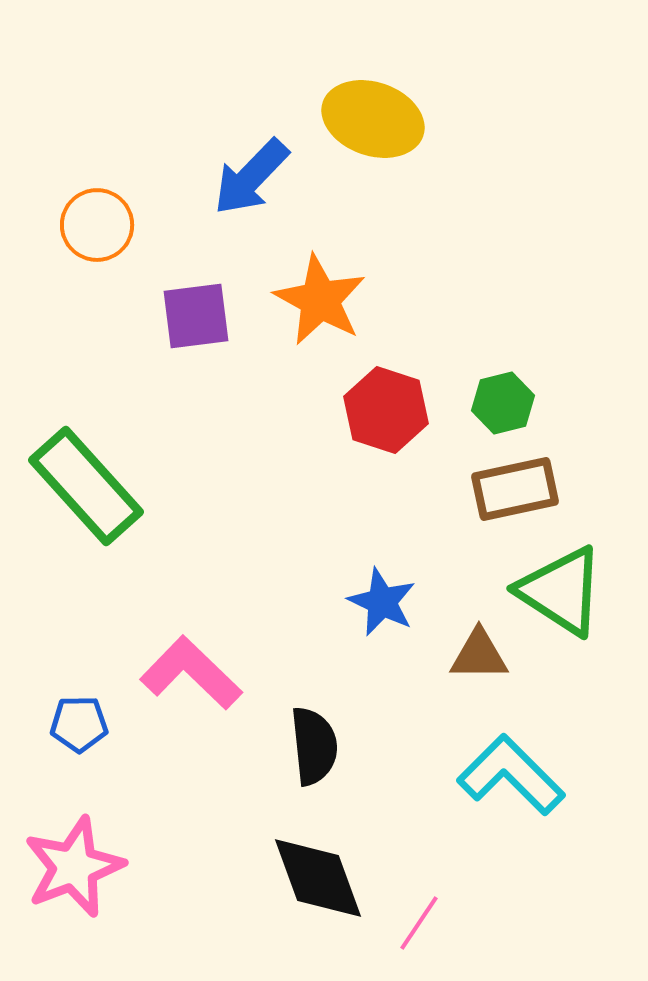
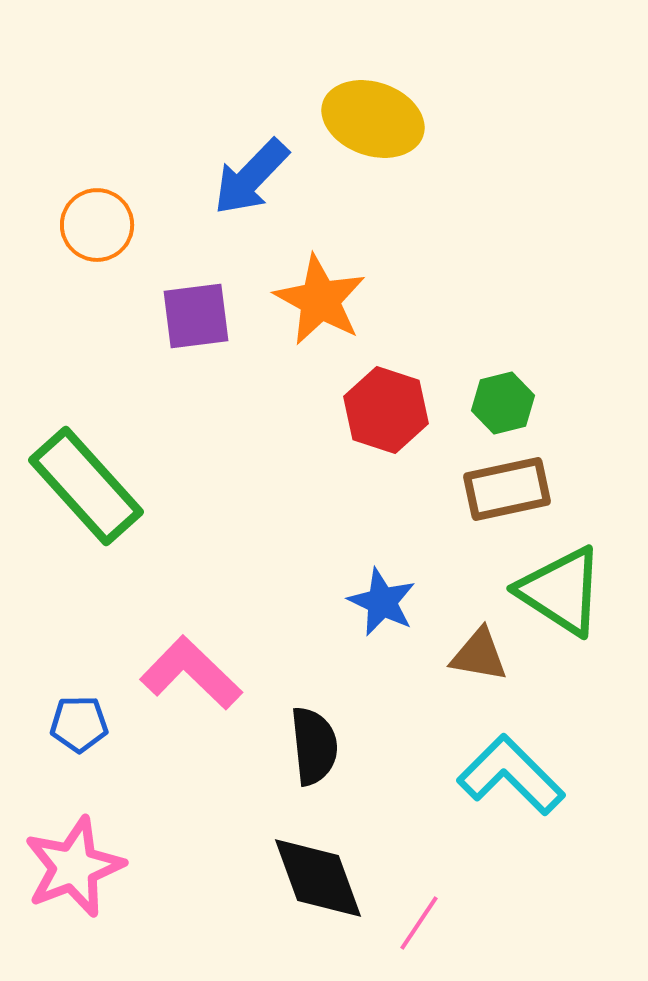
brown rectangle: moved 8 px left
brown triangle: rotated 10 degrees clockwise
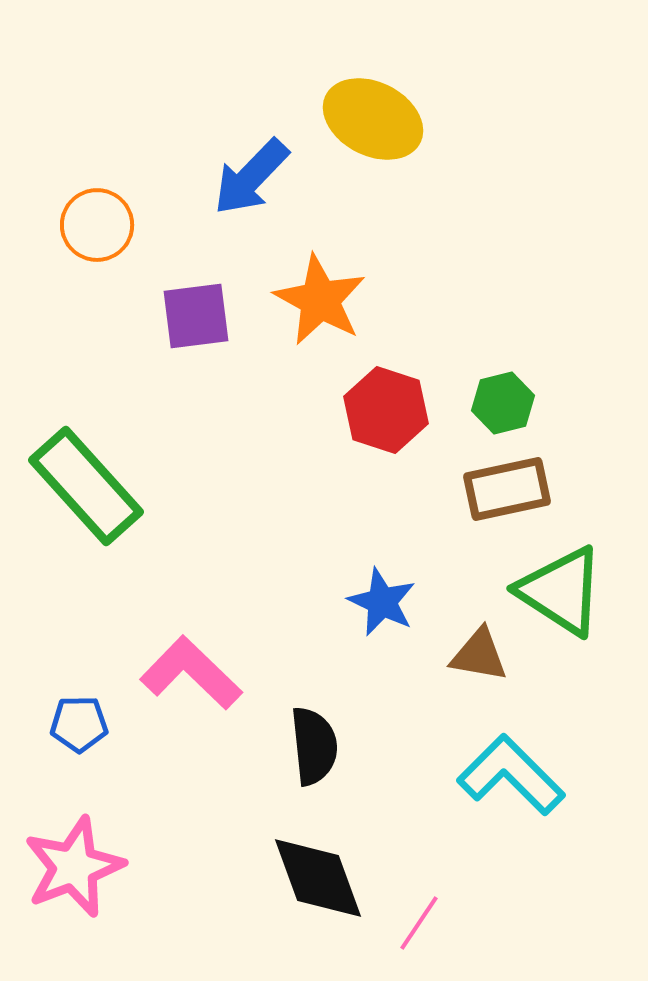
yellow ellipse: rotated 8 degrees clockwise
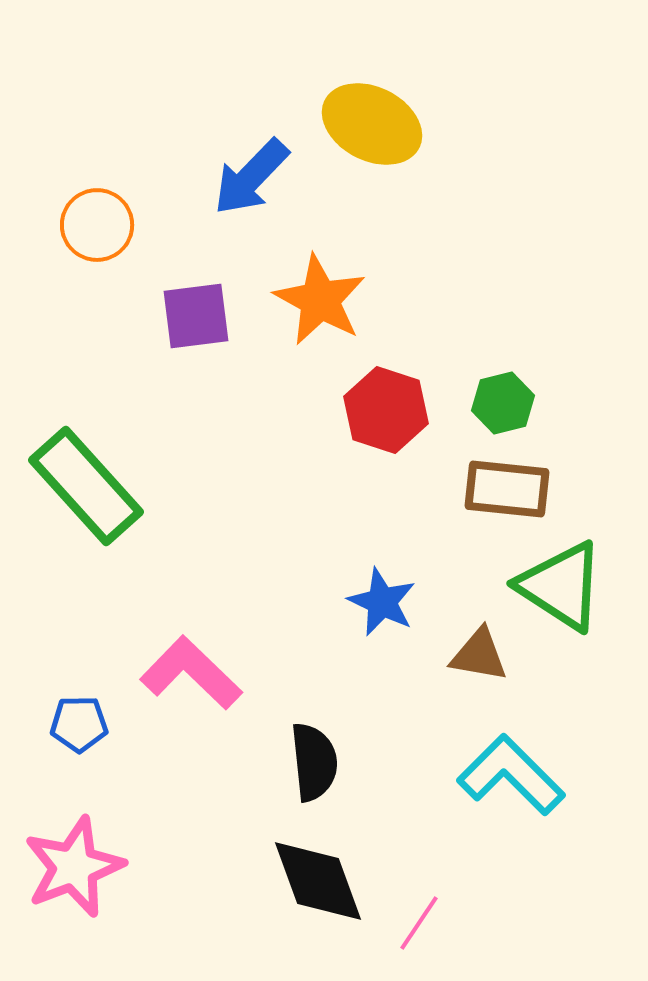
yellow ellipse: moved 1 px left, 5 px down
brown rectangle: rotated 18 degrees clockwise
green triangle: moved 5 px up
black semicircle: moved 16 px down
black diamond: moved 3 px down
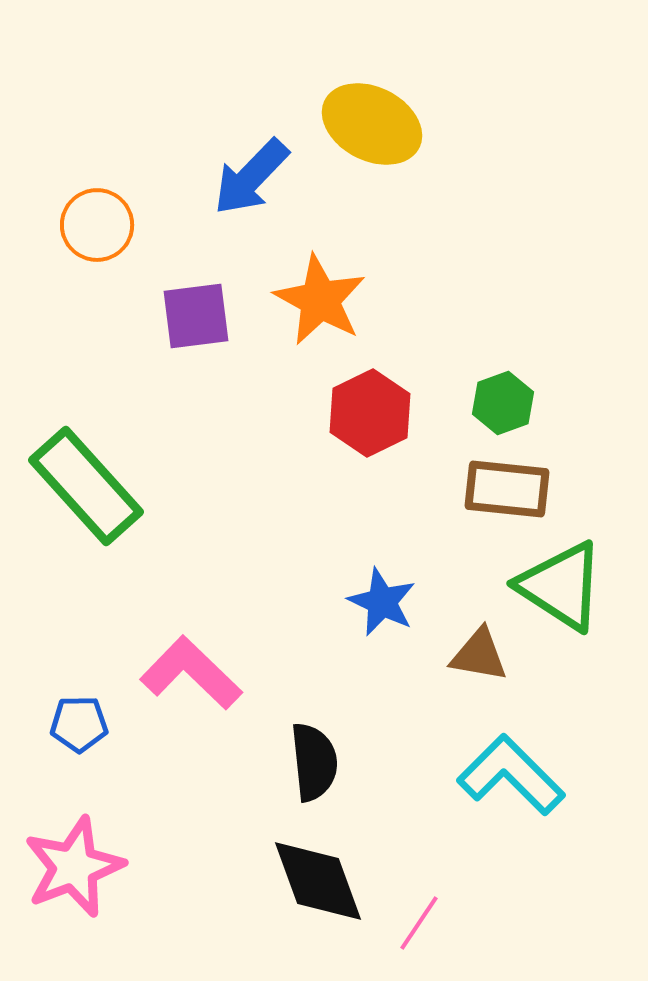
green hexagon: rotated 6 degrees counterclockwise
red hexagon: moved 16 px left, 3 px down; rotated 16 degrees clockwise
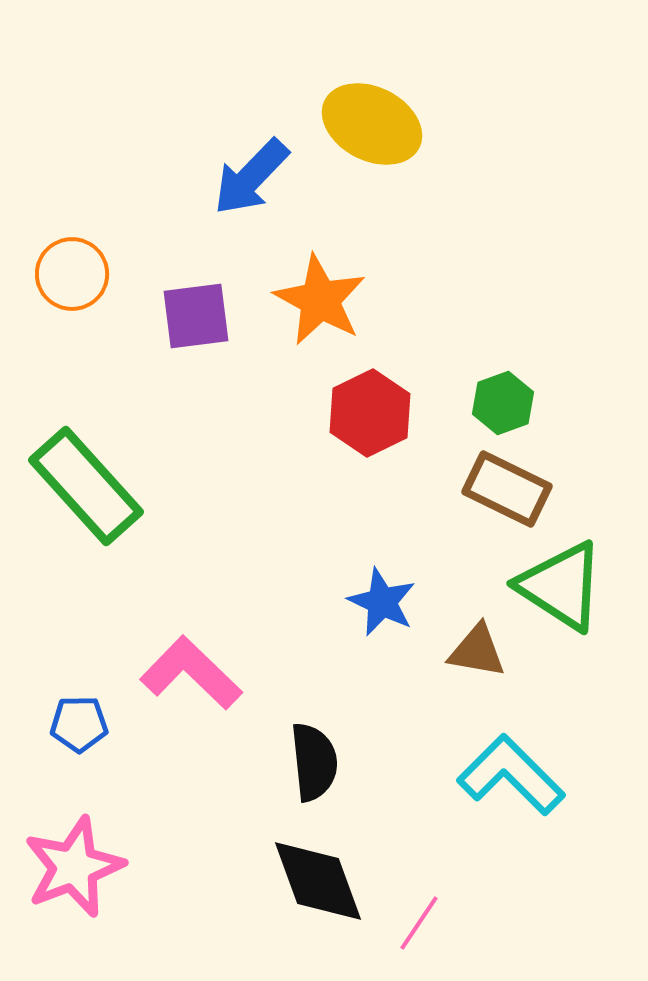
orange circle: moved 25 px left, 49 px down
brown rectangle: rotated 20 degrees clockwise
brown triangle: moved 2 px left, 4 px up
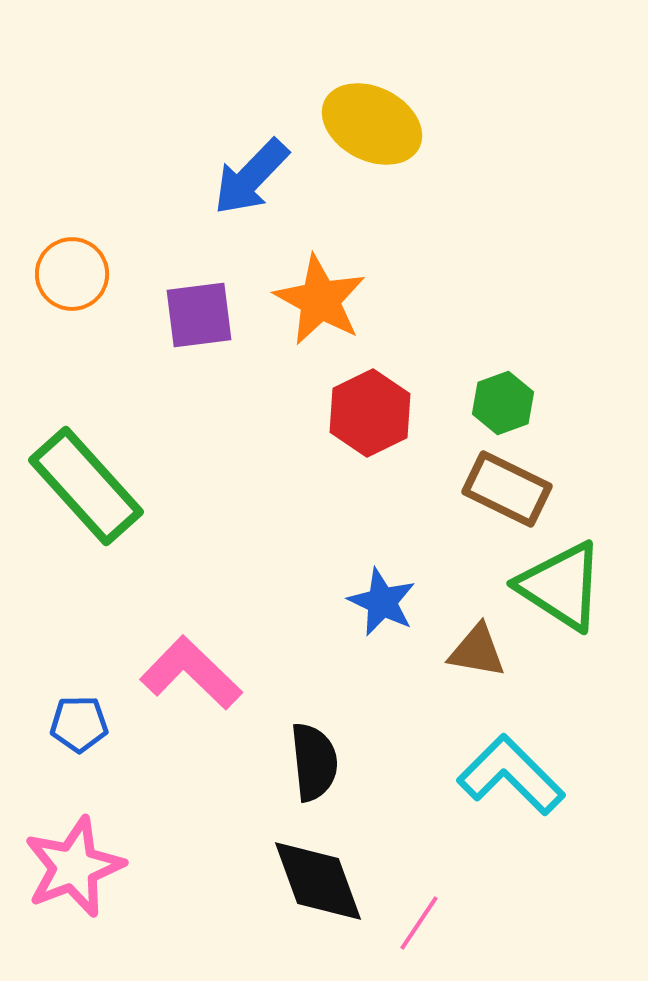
purple square: moved 3 px right, 1 px up
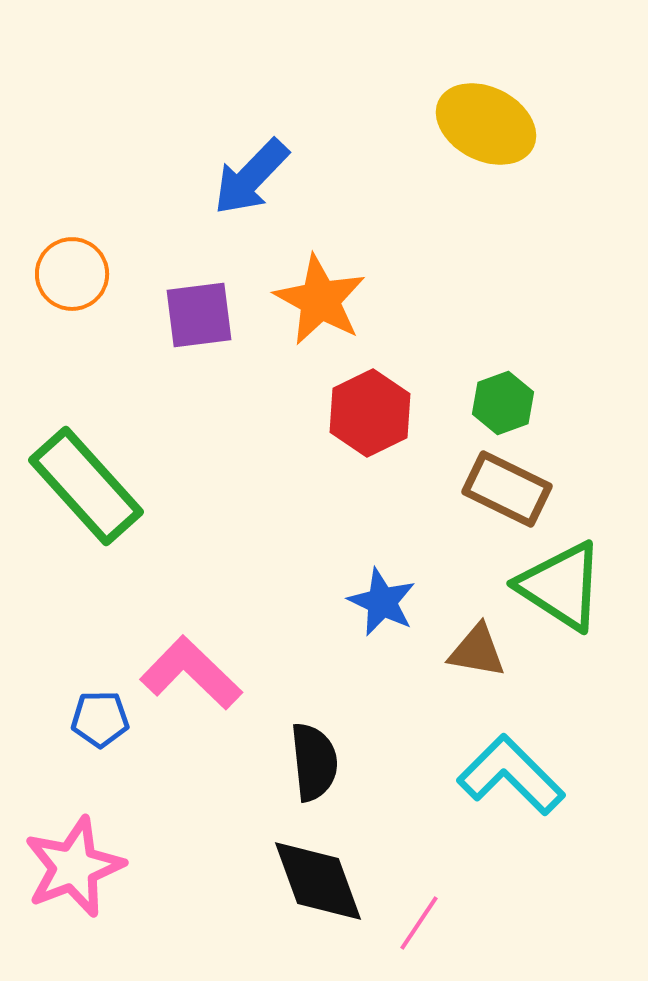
yellow ellipse: moved 114 px right
blue pentagon: moved 21 px right, 5 px up
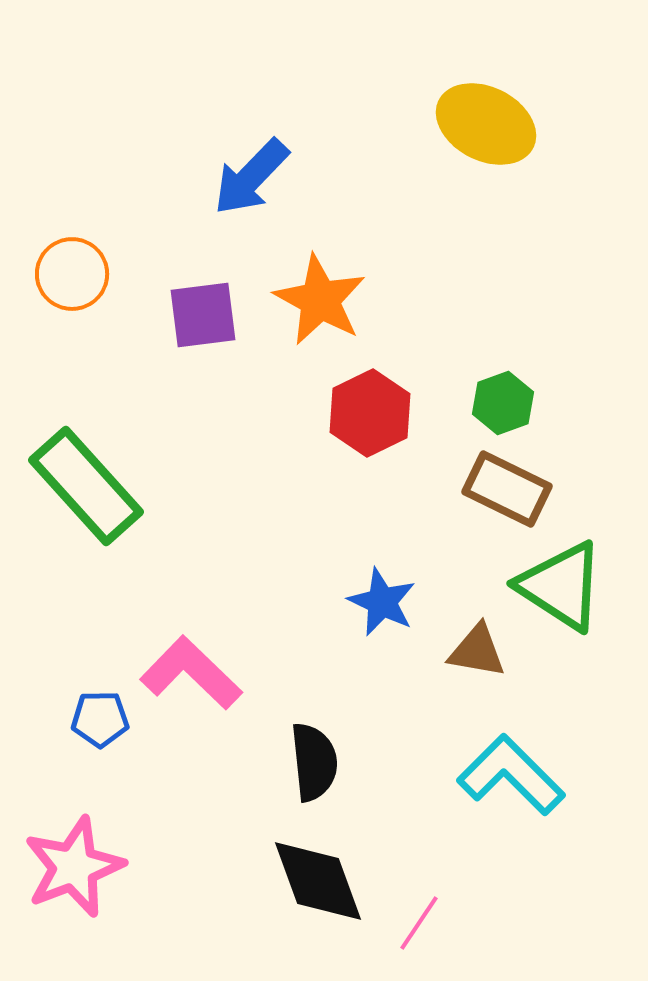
purple square: moved 4 px right
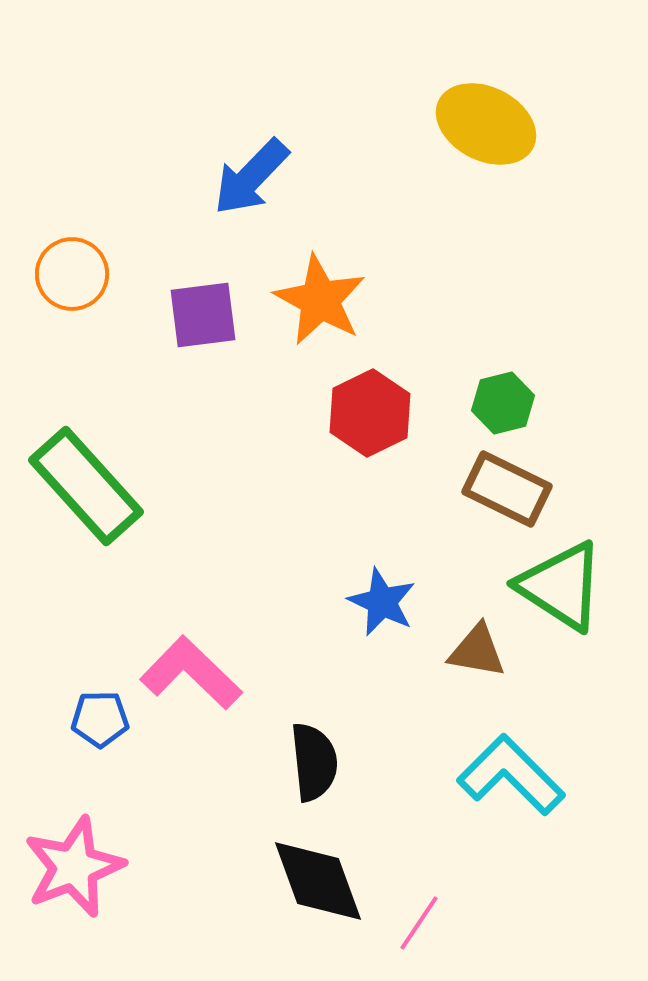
green hexagon: rotated 6 degrees clockwise
